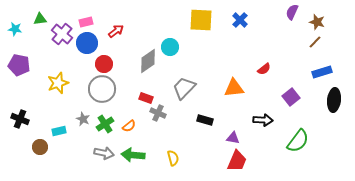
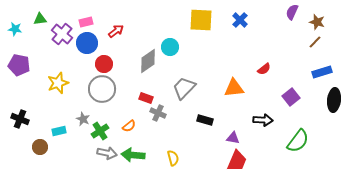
green cross: moved 5 px left, 7 px down
gray arrow: moved 3 px right
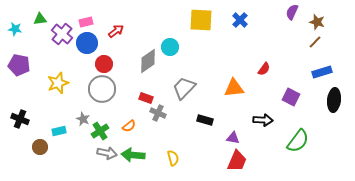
red semicircle: rotated 16 degrees counterclockwise
purple square: rotated 24 degrees counterclockwise
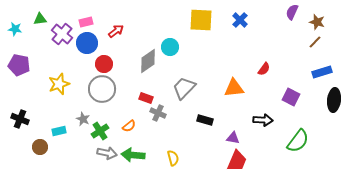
yellow star: moved 1 px right, 1 px down
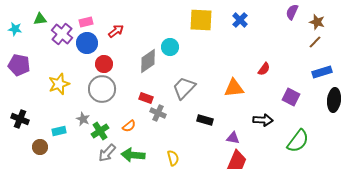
gray arrow: rotated 120 degrees clockwise
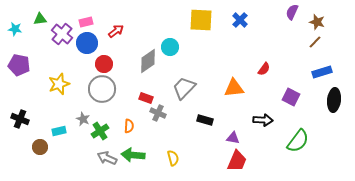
orange semicircle: rotated 48 degrees counterclockwise
gray arrow: moved 5 px down; rotated 72 degrees clockwise
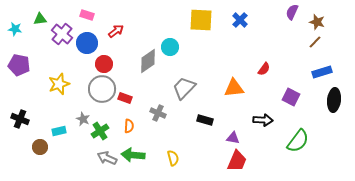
pink rectangle: moved 1 px right, 7 px up; rotated 32 degrees clockwise
red rectangle: moved 21 px left
